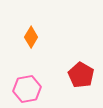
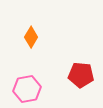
red pentagon: rotated 25 degrees counterclockwise
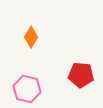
pink hexagon: rotated 24 degrees clockwise
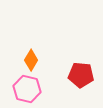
orange diamond: moved 23 px down
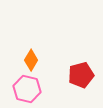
red pentagon: rotated 20 degrees counterclockwise
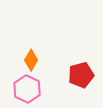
pink hexagon: rotated 12 degrees clockwise
